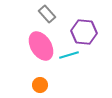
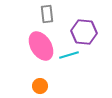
gray rectangle: rotated 36 degrees clockwise
orange circle: moved 1 px down
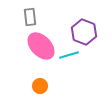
gray rectangle: moved 17 px left, 3 px down
purple hexagon: rotated 15 degrees clockwise
pink ellipse: rotated 12 degrees counterclockwise
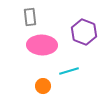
pink ellipse: moved 1 px right, 1 px up; rotated 44 degrees counterclockwise
cyan line: moved 16 px down
orange circle: moved 3 px right
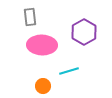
purple hexagon: rotated 10 degrees clockwise
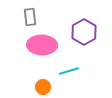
orange circle: moved 1 px down
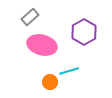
gray rectangle: rotated 54 degrees clockwise
pink ellipse: rotated 12 degrees clockwise
orange circle: moved 7 px right, 5 px up
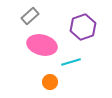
gray rectangle: moved 1 px up
purple hexagon: moved 1 px left, 5 px up; rotated 10 degrees clockwise
cyan line: moved 2 px right, 9 px up
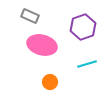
gray rectangle: rotated 66 degrees clockwise
cyan line: moved 16 px right, 2 px down
